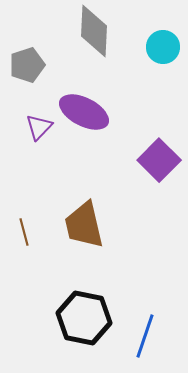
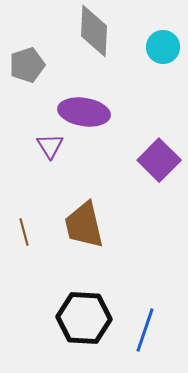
purple ellipse: rotated 18 degrees counterclockwise
purple triangle: moved 11 px right, 19 px down; rotated 16 degrees counterclockwise
black hexagon: rotated 8 degrees counterclockwise
blue line: moved 6 px up
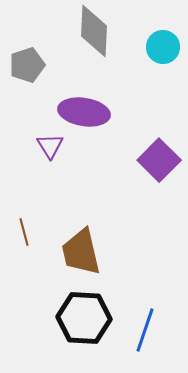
brown trapezoid: moved 3 px left, 27 px down
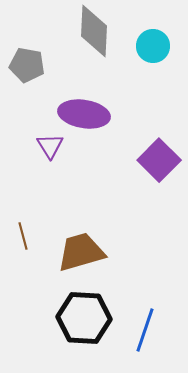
cyan circle: moved 10 px left, 1 px up
gray pentagon: rotated 28 degrees clockwise
purple ellipse: moved 2 px down
brown line: moved 1 px left, 4 px down
brown trapezoid: rotated 87 degrees clockwise
